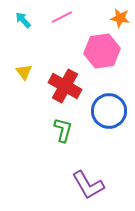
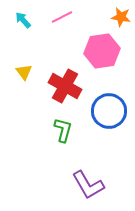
orange star: moved 1 px right, 1 px up
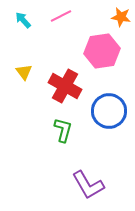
pink line: moved 1 px left, 1 px up
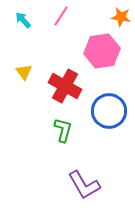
pink line: rotated 30 degrees counterclockwise
purple L-shape: moved 4 px left
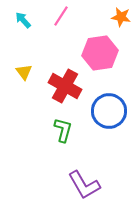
pink hexagon: moved 2 px left, 2 px down
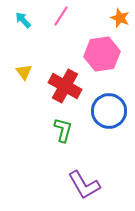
orange star: moved 1 px left, 1 px down; rotated 12 degrees clockwise
pink hexagon: moved 2 px right, 1 px down
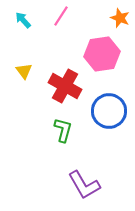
yellow triangle: moved 1 px up
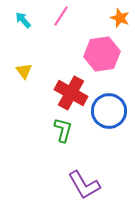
red cross: moved 6 px right, 7 px down
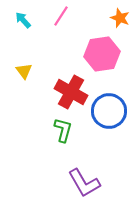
red cross: moved 1 px up
purple L-shape: moved 2 px up
